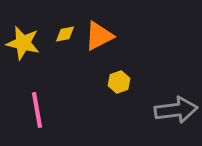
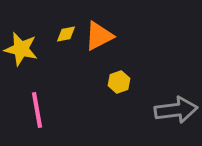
yellow diamond: moved 1 px right
yellow star: moved 2 px left, 6 px down
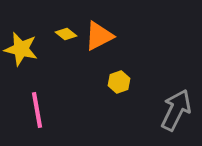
yellow diamond: rotated 50 degrees clockwise
gray arrow: rotated 57 degrees counterclockwise
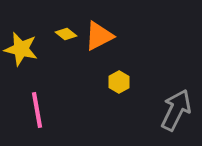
yellow hexagon: rotated 10 degrees counterclockwise
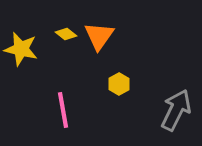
orange triangle: rotated 28 degrees counterclockwise
yellow hexagon: moved 2 px down
pink line: moved 26 px right
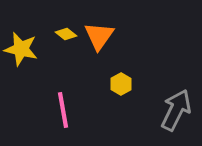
yellow hexagon: moved 2 px right
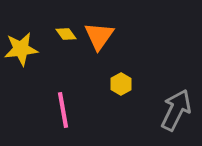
yellow diamond: rotated 15 degrees clockwise
yellow star: rotated 20 degrees counterclockwise
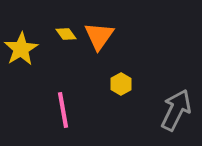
yellow star: rotated 24 degrees counterclockwise
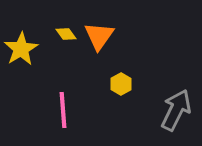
pink line: rotated 6 degrees clockwise
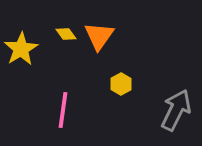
pink line: rotated 12 degrees clockwise
